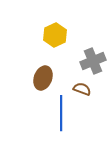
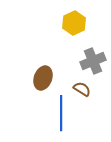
yellow hexagon: moved 19 px right, 12 px up
brown semicircle: rotated 12 degrees clockwise
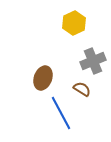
blue line: rotated 28 degrees counterclockwise
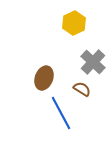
gray cross: moved 1 px down; rotated 25 degrees counterclockwise
brown ellipse: moved 1 px right
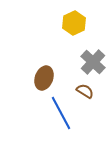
brown semicircle: moved 3 px right, 2 px down
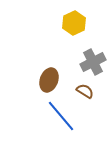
gray cross: rotated 20 degrees clockwise
brown ellipse: moved 5 px right, 2 px down
blue line: moved 3 px down; rotated 12 degrees counterclockwise
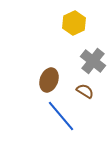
gray cross: moved 1 px up; rotated 25 degrees counterclockwise
